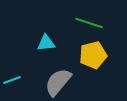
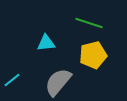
cyan line: rotated 18 degrees counterclockwise
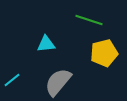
green line: moved 3 px up
cyan triangle: moved 1 px down
yellow pentagon: moved 11 px right, 2 px up
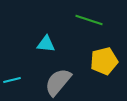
cyan triangle: rotated 12 degrees clockwise
yellow pentagon: moved 8 px down
cyan line: rotated 24 degrees clockwise
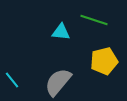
green line: moved 5 px right
cyan triangle: moved 15 px right, 12 px up
cyan line: rotated 66 degrees clockwise
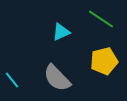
green line: moved 7 px right, 1 px up; rotated 16 degrees clockwise
cyan triangle: rotated 30 degrees counterclockwise
gray semicircle: moved 1 px left, 4 px up; rotated 84 degrees counterclockwise
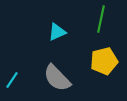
green line: rotated 68 degrees clockwise
cyan triangle: moved 4 px left
cyan line: rotated 72 degrees clockwise
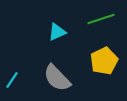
green line: rotated 60 degrees clockwise
yellow pentagon: rotated 12 degrees counterclockwise
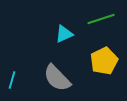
cyan triangle: moved 7 px right, 2 px down
cyan line: rotated 18 degrees counterclockwise
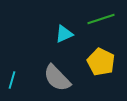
yellow pentagon: moved 3 px left, 1 px down; rotated 20 degrees counterclockwise
